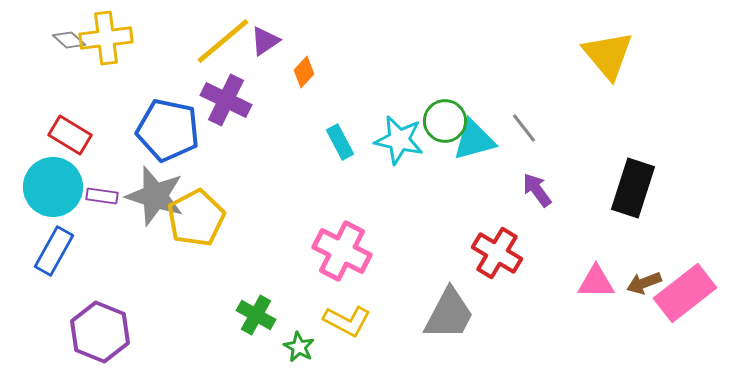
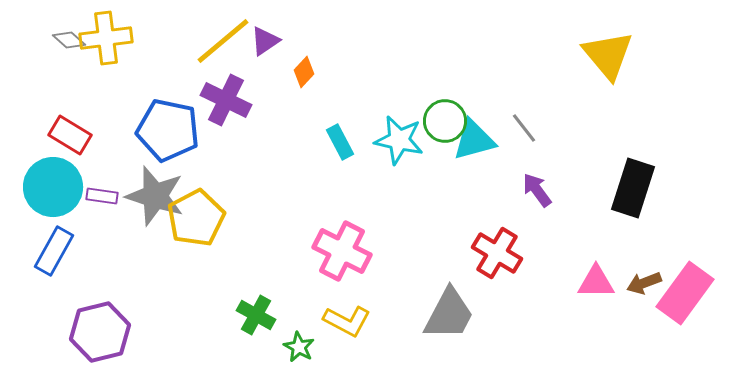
pink rectangle: rotated 16 degrees counterclockwise
purple hexagon: rotated 24 degrees clockwise
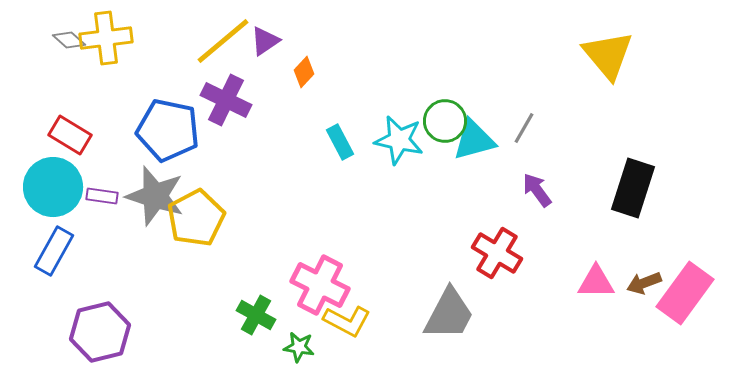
gray line: rotated 68 degrees clockwise
pink cross: moved 22 px left, 34 px down
green star: rotated 20 degrees counterclockwise
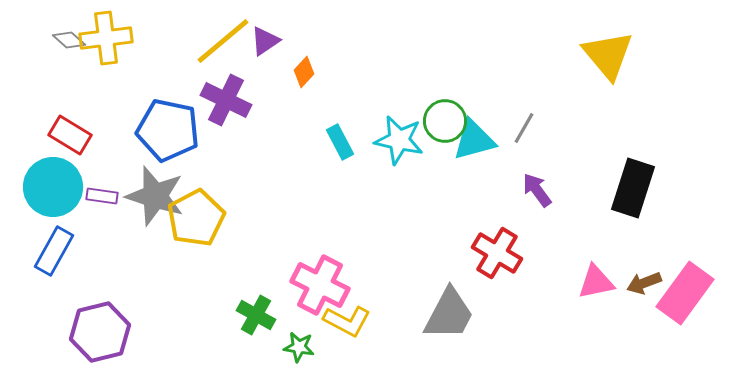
pink triangle: rotated 12 degrees counterclockwise
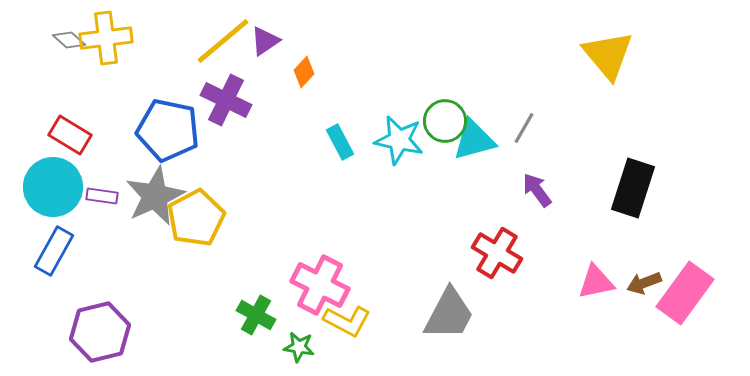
gray star: rotated 30 degrees clockwise
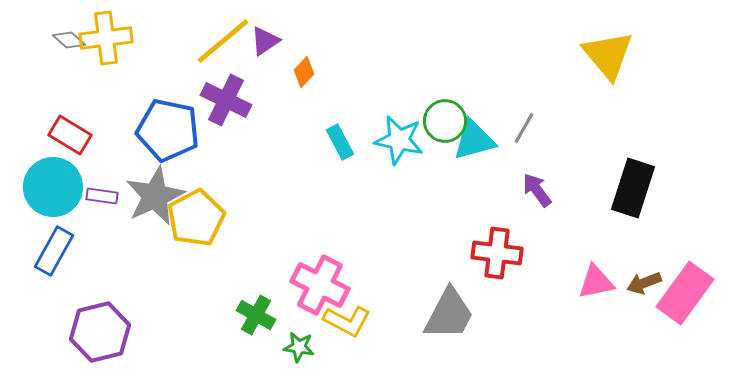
red cross: rotated 24 degrees counterclockwise
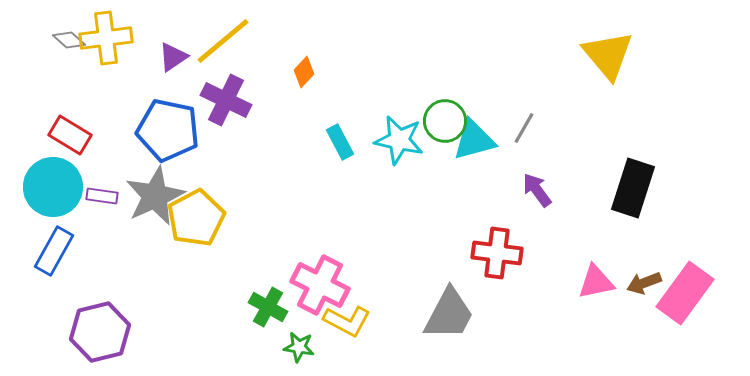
purple triangle: moved 92 px left, 16 px down
green cross: moved 12 px right, 8 px up
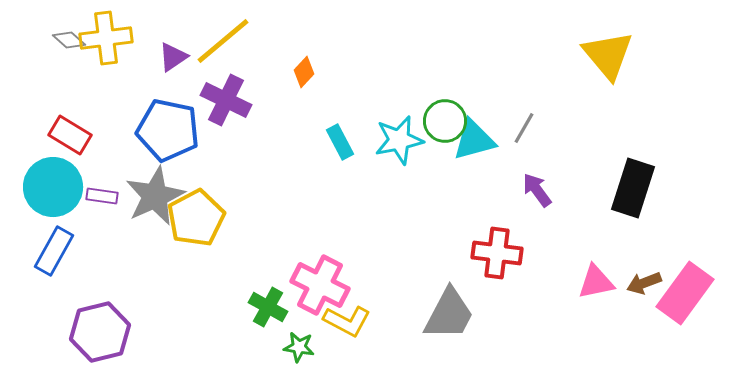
cyan star: rotated 24 degrees counterclockwise
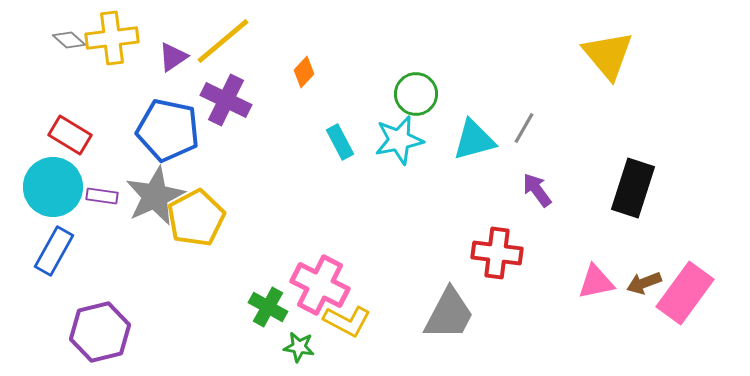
yellow cross: moved 6 px right
green circle: moved 29 px left, 27 px up
